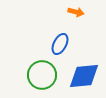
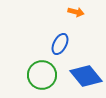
blue diamond: moved 2 px right; rotated 56 degrees clockwise
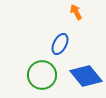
orange arrow: rotated 133 degrees counterclockwise
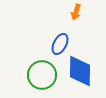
orange arrow: rotated 133 degrees counterclockwise
blue diamond: moved 6 px left, 5 px up; rotated 40 degrees clockwise
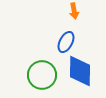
orange arrow: moved 2 px left, 1 px up; rotated 28 degrees counterclockwise
blue ellipse: moved 6 px right, 2 px up
